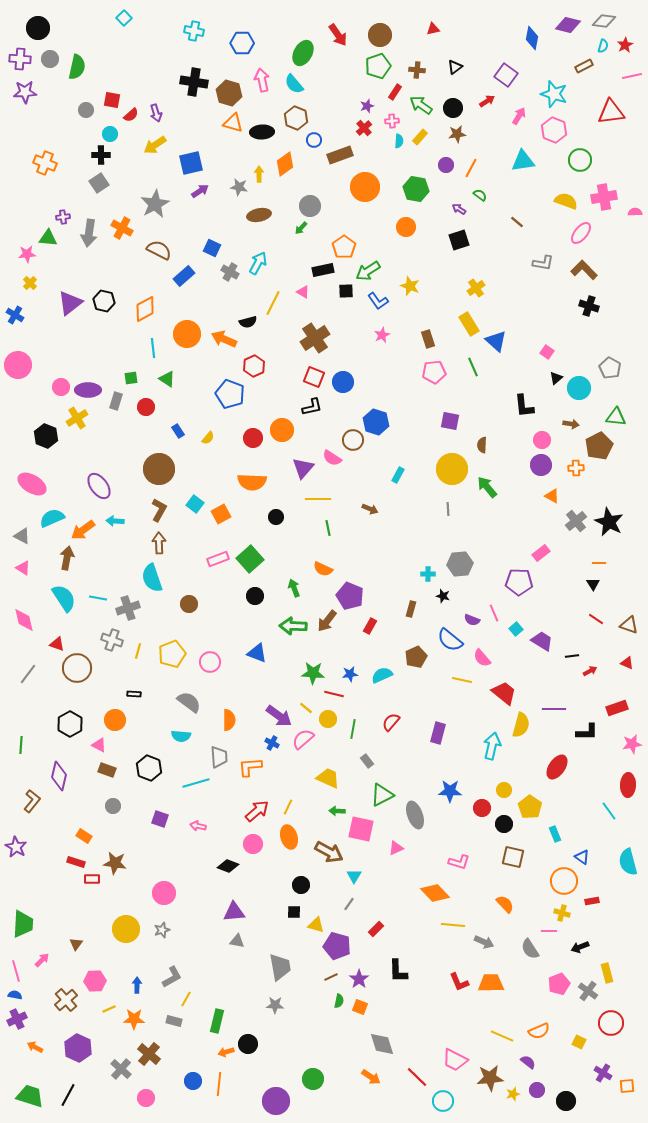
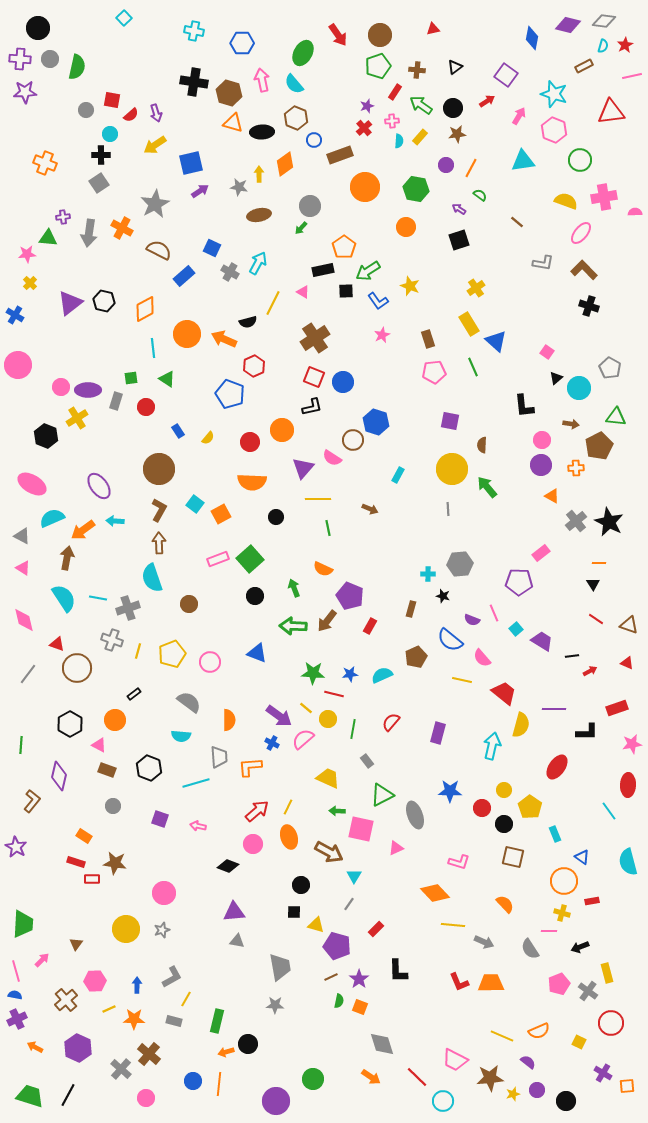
red circle at (253, 438): moved 3 px left, 4 px down
black rectangle at (134, 694): rotated 40 degrees counterclockwise
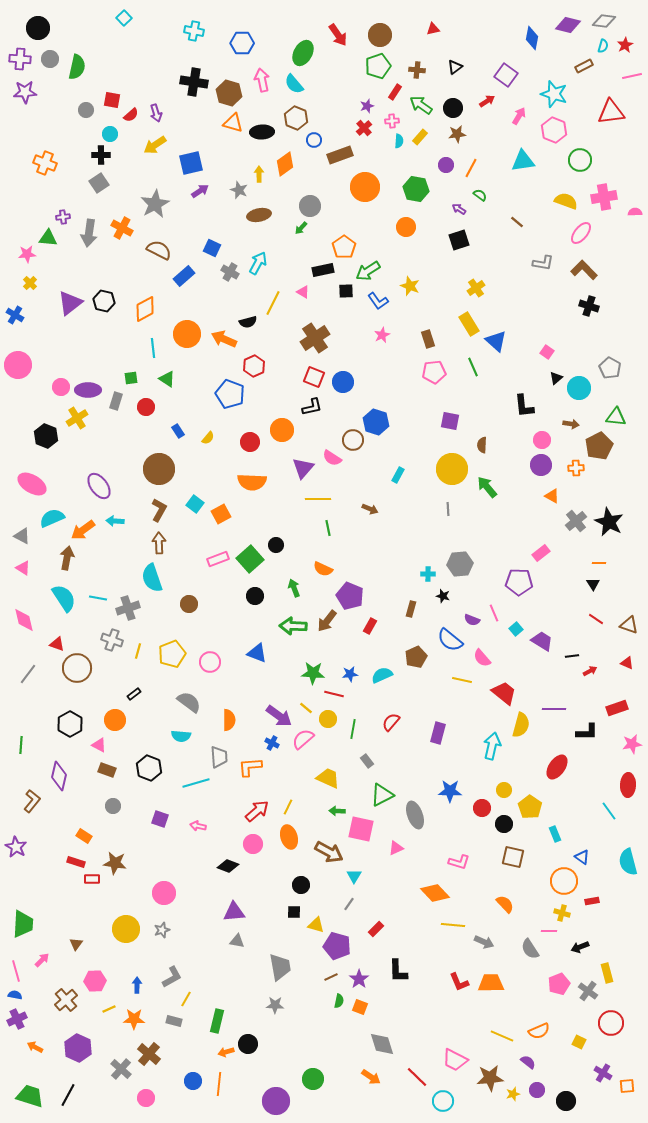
gray star at (239, 187): moved 3 px down; rotated 12 degrees clockwise
black circle at (276, 517): moved 28 px down
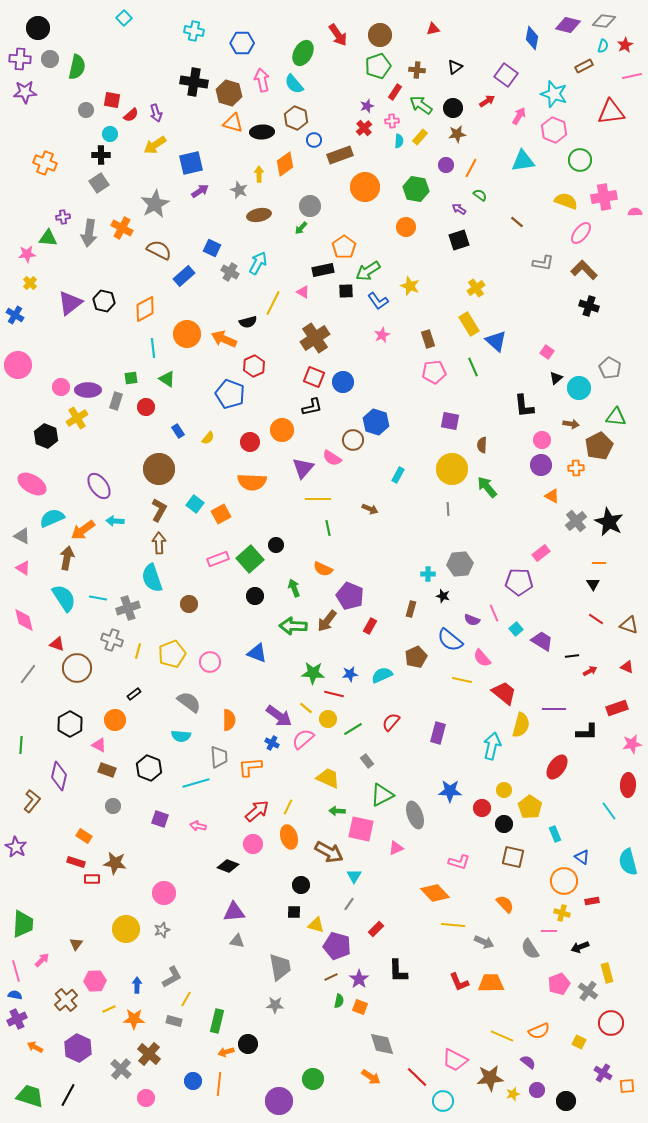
red triangle at (627, 663): moved 4 px down
green line at (353, 729): rotated 48 degrees clockwise
purple circle at (276, 1101): moved 3 px right
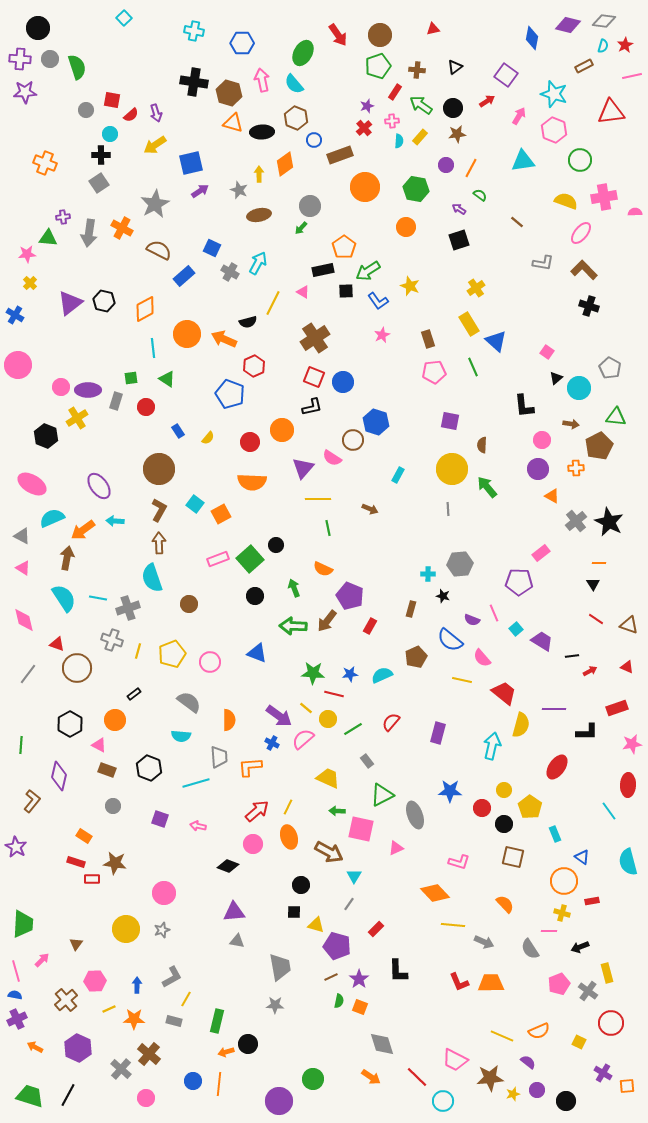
green semicircle at (77, 67): rotated 30 degrees counterclockwise
purple circle at (541, 465): moved 3 px left, 4 px down
